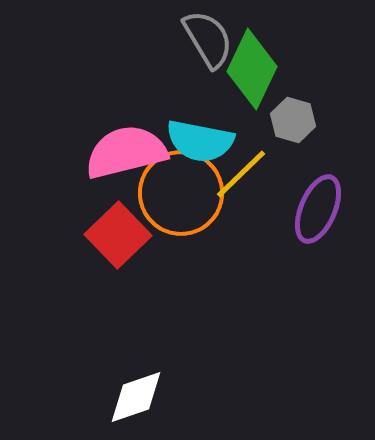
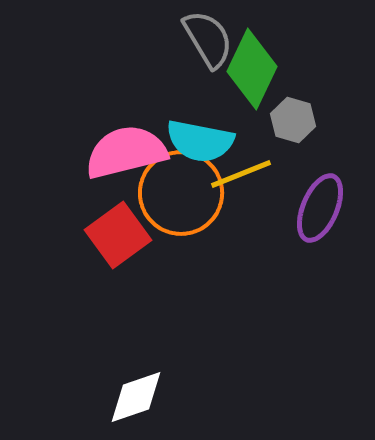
yellow line: rotated 22 degrees clockwise
purple ellipse: moved 2 px right, 1 px up
red square: rotated 8 degrees clockwise
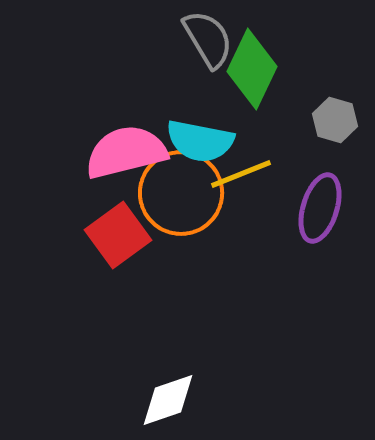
gray hexagon: moved 42 px right
purple ellipse: rotated 6 degrees counterclockwise
white diamond: moved 32 px right, 3 px down
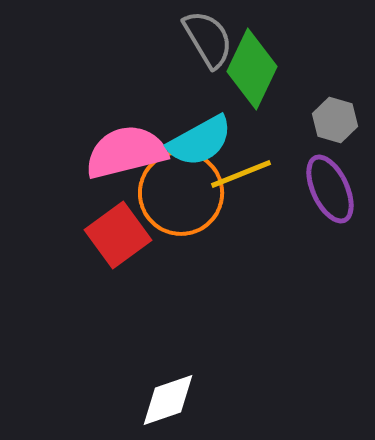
cyan semicircle: rotated 40 degrees counterclockwise
purple ellipse: moved 10 px right, 19 px up; rotated 42 degrees counterclockwise
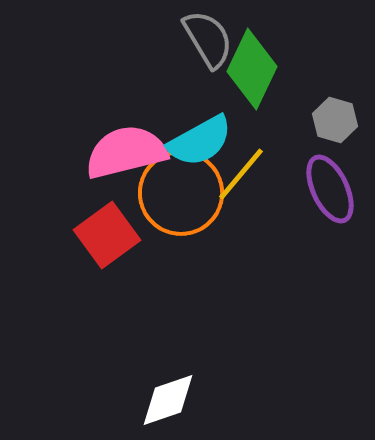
yellow line: rotated 28 degrees counterclockwise
red square: moved 11 px left
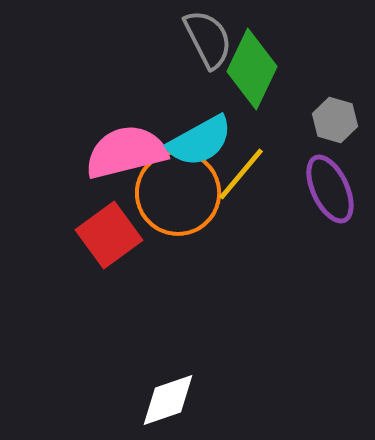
gray semicircle: rotated 4 degrees clockwise
orange circle: moved 3 px left
red square: moved 2 px right
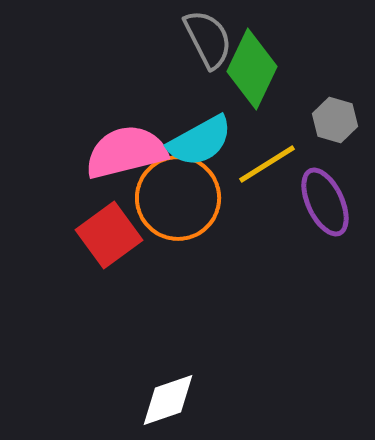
yellow line: moved 26 px right, 10 px up; rotated 18 degrees clockwise
purple ellipse: moved 5 px left, 13 px down
orange circle: moved 5 px down
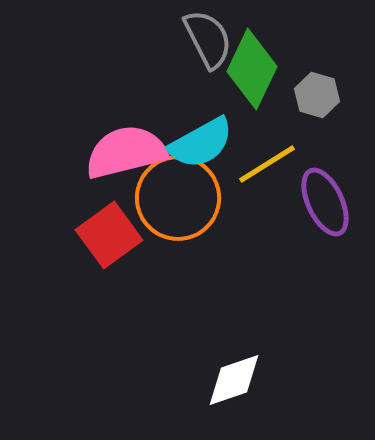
gray hexagon: moved 18 px left, 25 px up
cyan semicircle: moved 1 px right, 2 px down
white diamond: moved 66 px right, 20 px up
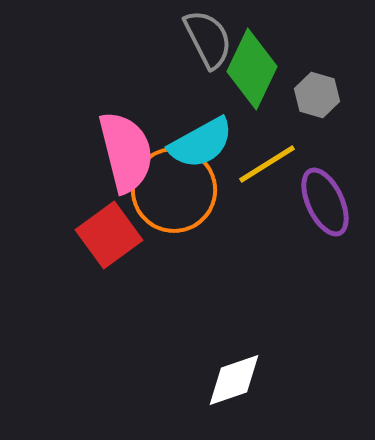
pink semicircle: rotated 90 degrees clockwise
orange circle: moved 4 px left, 8 px up
